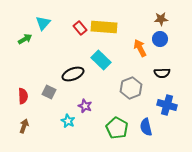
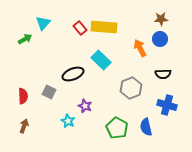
black semicircle: moved 1 px right, 1 px down
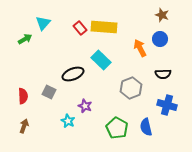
brown star: moved 1 px right, 4 px up; rotated 24 degrees clockwise
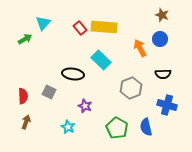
black ellipse: rotated 30 degrees clockwise
cyan star: moved 6 px down
brown arrow: moved 2 px right, 4 px up
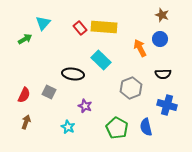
red semicircle: moved 1 px right, 1 px up; rotated 28 degrees clockwise
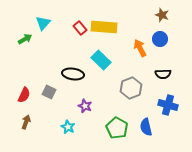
blue cross: moved 1 px right
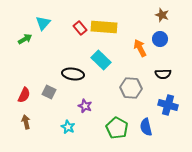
gray hexagon: rotated 25 degrees clockwise
brown arrow: rotated 32 degrees counterclockwise
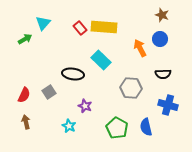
gray square: rotated 32 degrees clockwise
cyan star: moved 1 px right, 1 px up
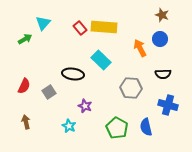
red semicircle: moved 9 px up
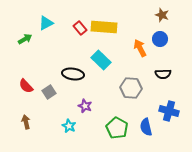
cyan triangle: moved 3 px right; rotated 21 degrees clockwise
red semicircle: moved 2 px right; rotated 112 degrees clockwise
blue cross: moved 1 px right, 6 px down
